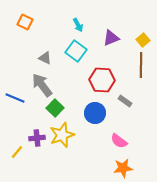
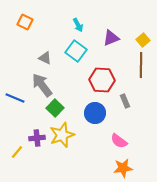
gray rectangle: rotated 32 degrees clockwise
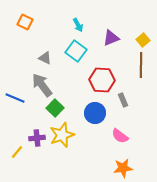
gray rectangle: moved 2 px left, 1 px up
pink semicircle: moved 1 px right, 5 px up
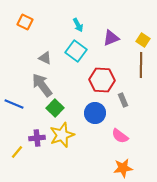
yellow square: rotated 16 degrees counterclockwise
blue line: moved 1 px left, 6 px down
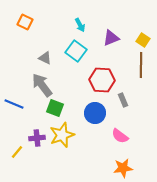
cyan arrow: moved 2 px right
green square: rotated 24 degrees counterclockwise
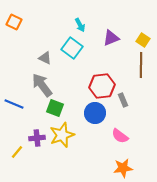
orange square: moved 11 px left
cyan square: moved 4 px left, 3 px up
red hexagon: moved 6 px down; rotated 10 degrees counterclockwise
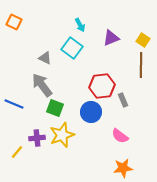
blue circle: moved 4 px left, 1 px up
